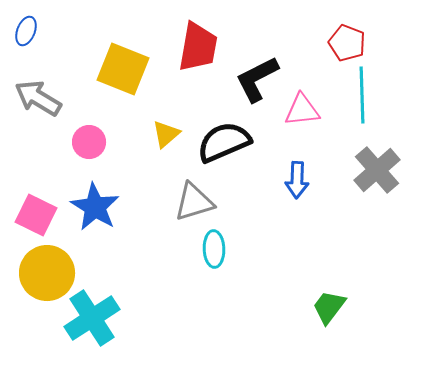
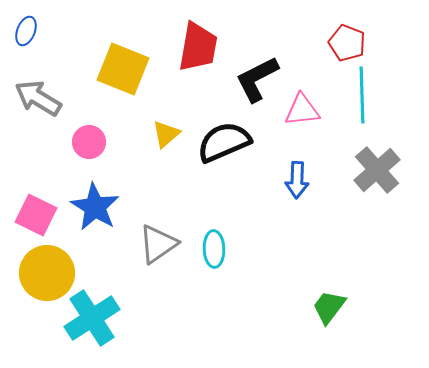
gray triangle: moved 36 px left, 42 px down; rotated 18 degrees counterclockwise
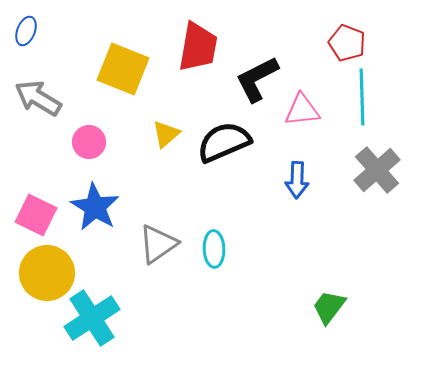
cyan line: moved 2 px down
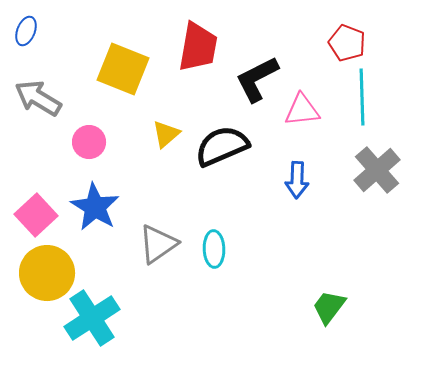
black semicircle: moved 2 px left, 4 px down
pink square: rotated 21 degrees clockwise
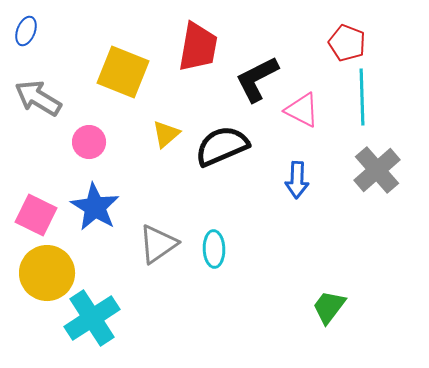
yellow square: moved 3 px down
pink triangle: rotated 33 degrees clockwise
pink square: rotated 21 degrees counterclockwise
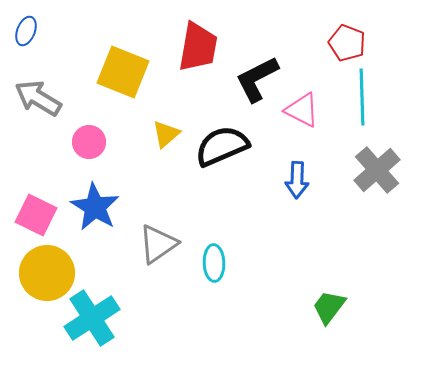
cyan ellipse: moved 14 px down
